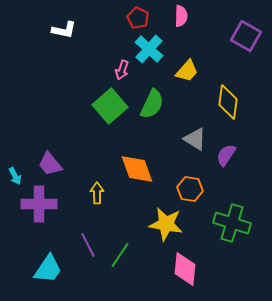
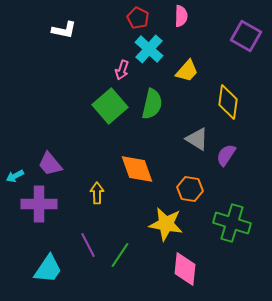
green semicircle: rotated 12 degrees counterclockwise
gray triangle: moved 2 px right
cyan arrow: rotated 90 degrees clockwise
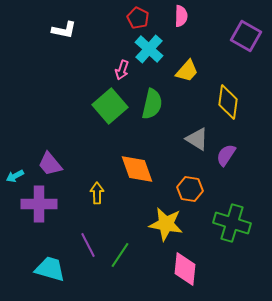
cyan trapezoid: moved 2 px right; rotated 108 degrees counterclockwise
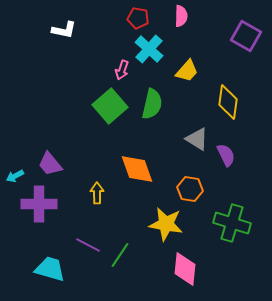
red pentagon: rotated 15 degrees counterclockwise
purple semicircle: rotated 120 degrees clockwise
purple line: rotated 35 degrees counterclockwise
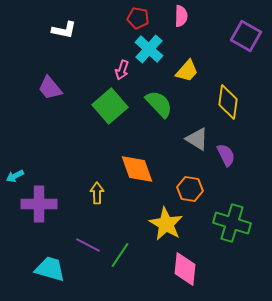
green semicircle: moved 7 px right; rotated 56 degrees counterclockwise
purple trapezoid: moved 76 px up
yellow star: rotated 20 degrees clockwise
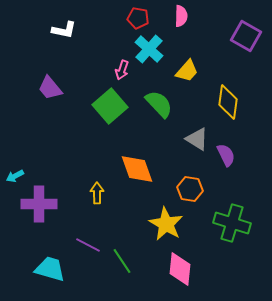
green line: moved 2 px right, 6 px down; rotated 68 degrees counterclockwise
pink diamond: moved 5 px left
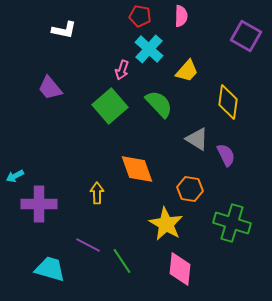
red pentagon: moved 2 px right, 2 px up
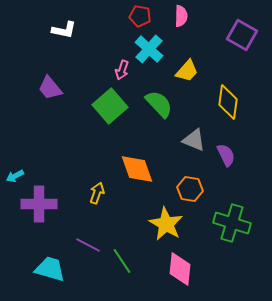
purple square: moved 4 px left, 1 px up
gray triangle: moved 3 px left, 1 px down; rotated 10 degrees counterclockwise
yellow arrow: rotated 20 degrees clockwise
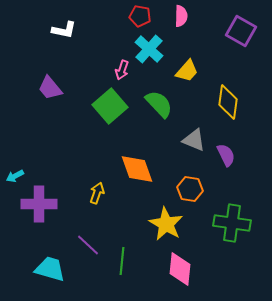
purple square: moved 1 px left, 4 px up
green cross: rotated 9 degrees counterclockwise
purple line: rotated 15 degrees clockwise
green line: rotated 40 degrees clockwise
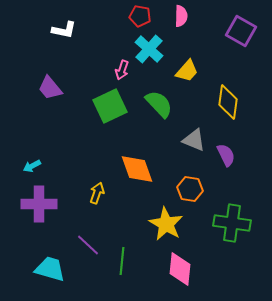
green square: rotated 16 degrees clockwise
cyan arrow: moved 17 px right, 10 px up
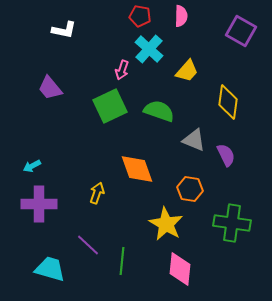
green semicircle: moved 7 px down; rotated 28 degrees counterclockwise
